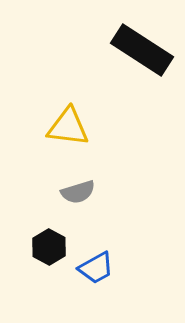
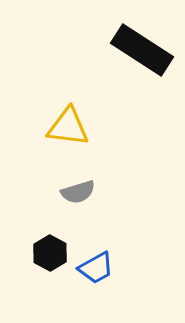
black hexagon: moved 1 px right, 6 px down
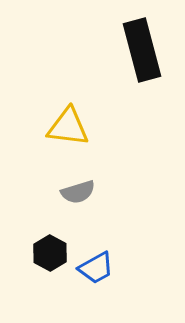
black rectangle: rotated 42 degrees clockwise
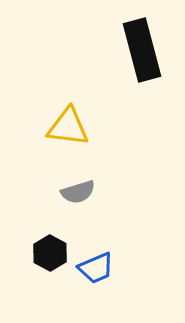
blue trapezoid: rotated 6 degrees clockwise
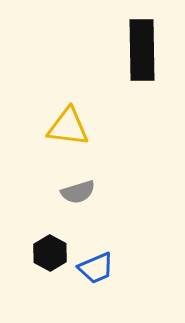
black rectangle: rotated 14 degrees clockwise
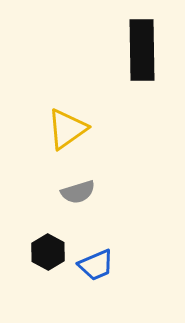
yellow triangle: moved 1 px left, 2 px down; rotated 42 degrees counterclockwise
black hexagon: moved 2 px left, 1 px up
blue trapezoid: moved 3 px up
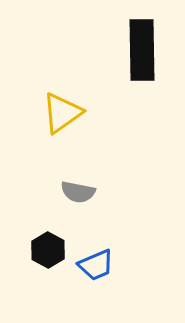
yellow triangle: moved 5 px left, 16 px up
gray semicircle: rotated 28 degrees clockwise
black hexagon: moved 2 px up
